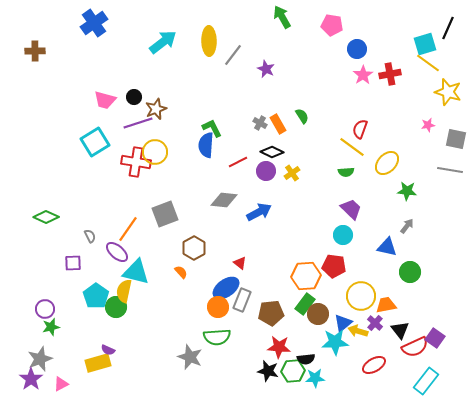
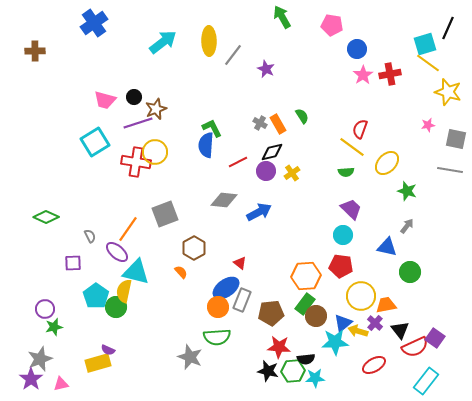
black diamond at (272, 152): rotated 40 degrees counterclockwise
green star at (407, 191): rotated 12 degrees clockwise
red pentagon at (334, 266): moved 7 px right
brown circle at (318, 314): moved 2 px left, 2 px down
green star at (51, 327): moved 3 px right
pink triangle at (61, 384): rotated 14 degrees clockwise
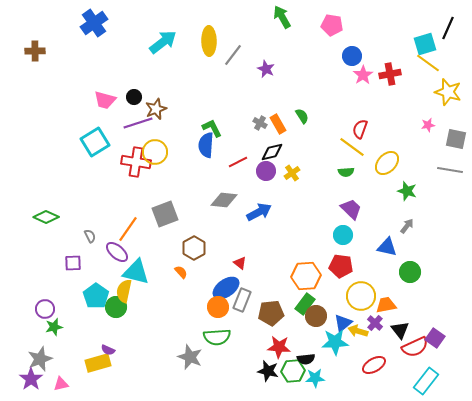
blue circle at (357, 49): moved 5 px left, 7 px down
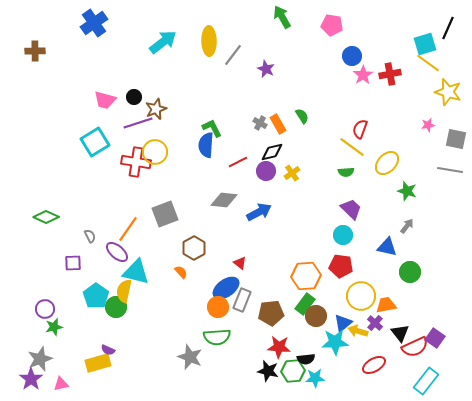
black triangle at (400, 330): moved 3 px down
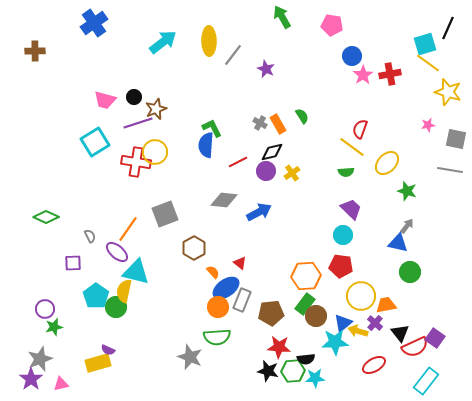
blue triangle at (387, 247): moved 11 px right, 4 px up
orange semicircle at (181, 272): moved 32 px right
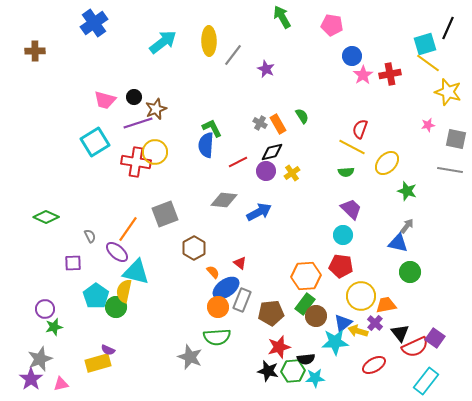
yellow line at (352, 147): rotated 8 degrees counterclockwise
red star at (279, 347): rotated 20 degrees counterclockwise
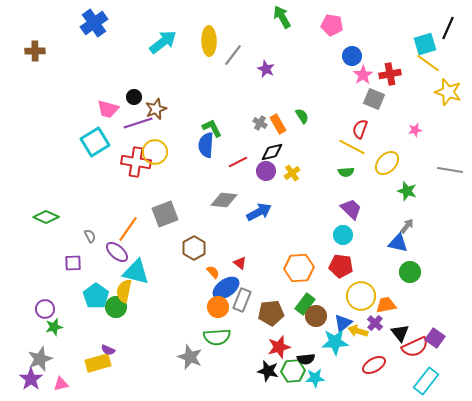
pink trapezoid at (105, 100): moved 3 px right, 9 px down
pink star at (428, 125): moved 13 px left, 5 px down
gray square at (456, 139): moved 82 px left, 40 px up; rotated 10 degrees clockwise
orange hexagon at (306, 276): moved 7 px left, 8 px up
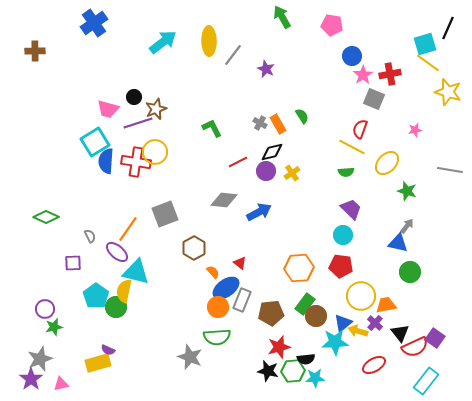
blue semicircle at (206, 145): moved 100 px left, 16 px down
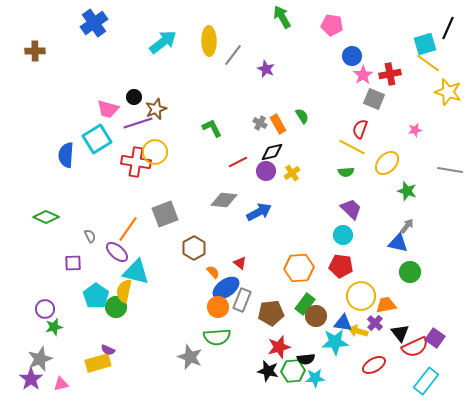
cyan square at (95, 142): moved 2 px right, 3 px up
blue semicircle at (106, 161): moved 40 px left, 6 px up
blue triangle at (343, 323): rotated 48 degrees clockwise
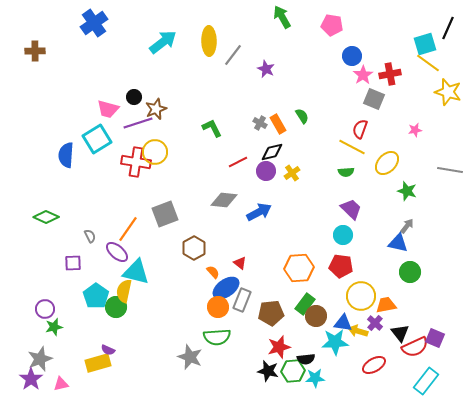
purple square at (435, 338): rotated 12 degrees counterclockwise
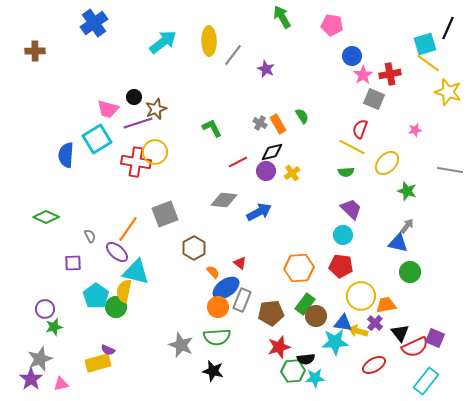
gray star at (190, 357): moved 9 px left, 12 px up
black star at (268, 371): moved 55 px left
